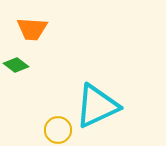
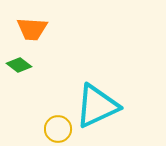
green diamond: moved 3 px right
yellow circle: moved 1 px up
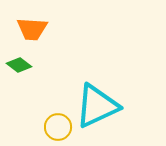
yellow circle: moved 2 px up
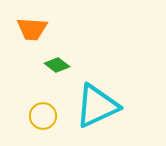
green diamond: moved 38 px right
yellow circle: moved 15 px left, 11 px up
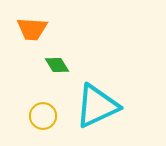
green diamond: rotated 20 degrees clockwise
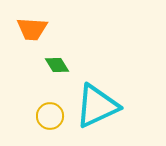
yellow circle: moved 7 px right
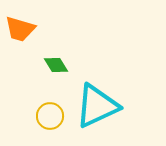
orange trapezoid: moved 12 px left; rotated 12 degrees clockwise
green diamond: moved 1 px left
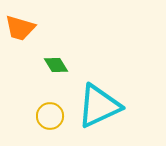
orange trapezoid: moved 1 px up
cyan triangle: moved 2 px right
